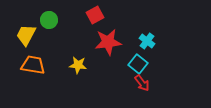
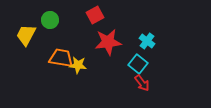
green circle: moved 1 px right
orange trapezoid: moved 28 px right, 7 px up
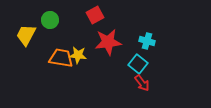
cyan cross: rotated 21 degrees counterclockwise
yellow star: moved 10 px up
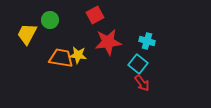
yellow trapezoid: moved 1 px right, 1 px up
